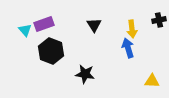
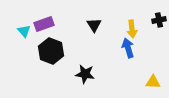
cyan triangle: moved 1 px left, 1 px down
yellow triangle: moved 1 px right, 1 px down
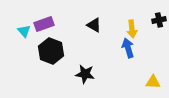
black triangle: rotated 28 degrees counterclockwise
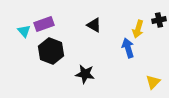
yellow arrow: moved 6 px right; rotated 24 degrees clockwise
yellow triangle: rotated 49 degrees counterclockwise
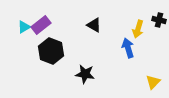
black cross: rotated 24 degrees clockwise
purple rectangle: moved 3 px left, 1 px down; rotated 18 degrees counterclockwise
cyan triangle: moved 4 px up; rotated 40 degrees clockwise
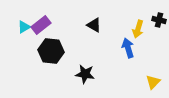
black hexagon: rotated 15 degrees counterclockwise
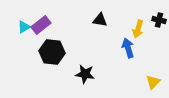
black triangle: moved 6 px right, 5 px up; rotated 21 degrees counterclockwise
black hexagon: moved 1 px right, 1 px down
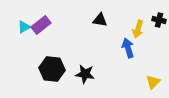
black hexagon: moved 17 px down
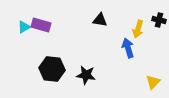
purple rectangle: rotated 54 degrees clockwise
black star: moved 1 px right, 1 px down
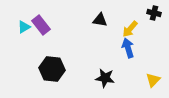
black cross: moved 5 px left, 7 px up
purple rectangle: rotated 36 degrees clockwise
yellow arrow: moved 8 px left; rotated 24 degrees clockwise
black star: moved 19 px right, 3 px down
yellow triangle: moved 2 px up
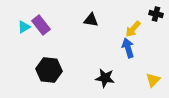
black cross: moved 2 px right, 1 px down
black triangle: moved 9 px left
yellow arrow: moved 3 px right
black hexagon: moved 3 px left, 1 px down
